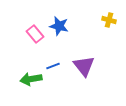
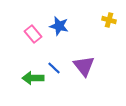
pink rectangle: moved 2 px left
blue line: moved 1 px right, 2 px down; rotated 64 degrees clockwise
green arrow: moved 2 px right, 1 px up; rotated 10 degrees clockwise
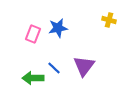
blue star: moved 1 px left, 2 px down; rotated 24 degrees counterclockwise
pink rectangle: rotated 60 degrees clockwise
purple triangle: rotated 15 degrees clockwise
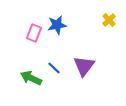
yellow cross: rotated 32 degrees clockwise
blue star: moved 1 px left, 3 px up
pink rectangle: moved 1 px right, 1 px up
green arrow: moved 2 px left; rotated 25 degrees clockwise
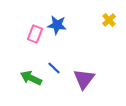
blue star: rotated 18 degrees clockwise
pink rectangle: moved 1 px right, 1 px down
purple triangle: moved 13 px down
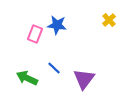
green arrow: moved 4 px left
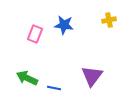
yellow cross: rotated 32 degrees clockwise
blue star: moved 7 px right
blue line: moved 20 px down; rotated 32 degrees counterclockwise
purple triangle: moved 8 px right, 3 px up
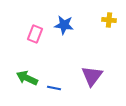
yellow cross: rotated 16 degrees clockwise
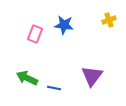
yellow cross: rotated 24 degrees counterclockwise
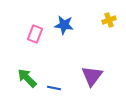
green arrow: rotated 20 degrees clockwise
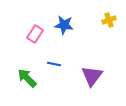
pink rectangle: rotated 12 degrees clockwise
blue line: moved 24 px up
